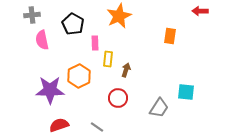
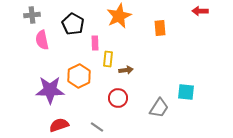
orange rectangle: moved 10 px left, 8 px up; rotated 14 degrees counterclockwise
brown arrow: rotated 64 degrees clockwise
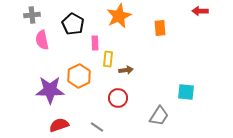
gray trapezoid: moved 8 px down
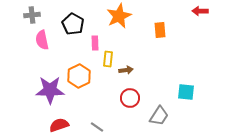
orange rectangle: moved 2 px down
red circle: moved 12 px right
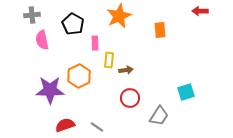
yellow rectangle: moved 1 px right, 1 px down
cyan square: rotated 24 degrees counterclockwise
red semicircle: moved 6 px right
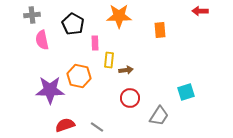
orange star: rotated 25 degrees clockwise
orange hexagon: rotated 20 degrees counterclockwise
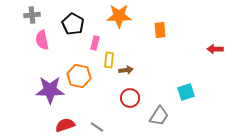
red arrow: moved 15 px right, 38 px down
pink rectangle: rotated 16 degrees clockwise
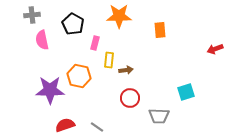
red arrow: rotated 21 degrees counterclockwise
gray trapezoid: rotated 60 degrees clockwise
